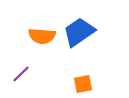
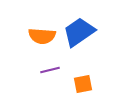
purple line: moved 29 px right, 4 px up; rotated 30 degrees clockwise
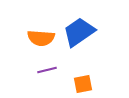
orange semicircle: moved 1 px left, 2 px down
purple line: moved 3 px left
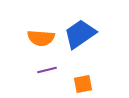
blue trapezoid: moved 1 px right, 2 px down
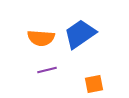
orange square: moved 11 px right
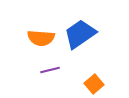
purple line: moved 3 px right
orange square: rotated 30 degrees counterclockwise
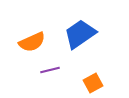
orange semicircle: moved 9 px left, 4 px down; rotated 28 degrees counterclockwise
orange square: moved 1 px left, 1 px up; rotated 12 degrees clockwise
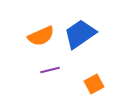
orange semicircle: moved 9 px right, 6 px up
orange square: moved 1 px right, 1 px down
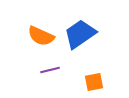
orange semicircle: rotated 48 degrees clockwise
orange square: moved 2 px up; rotated 18 degrees clockwise
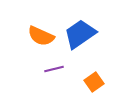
purple line: moved 4 px right, 1 px up
orange square: rotated 24 degrees counterclockwise
